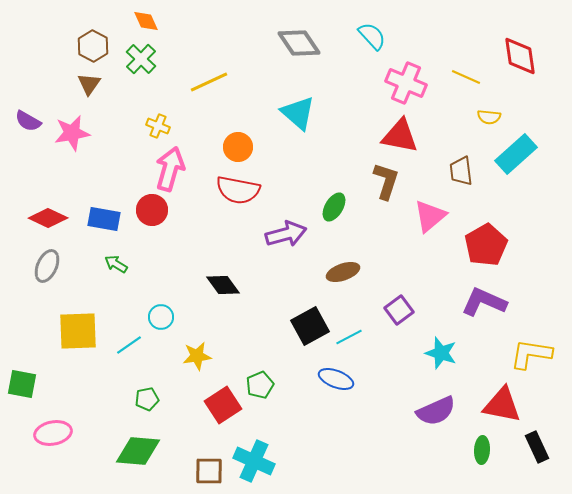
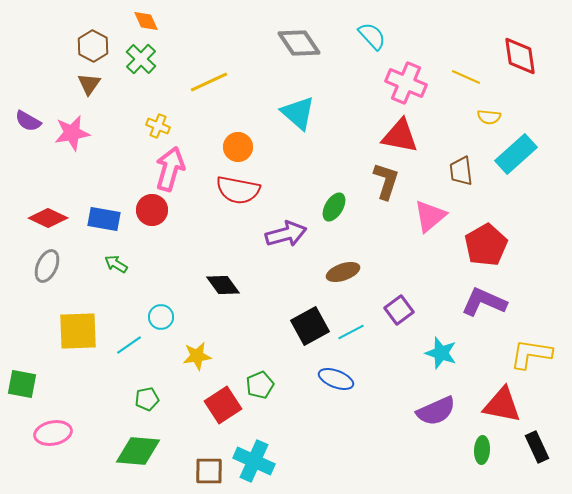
cyan line at (349, 337): moved 2 px right, 5 px up
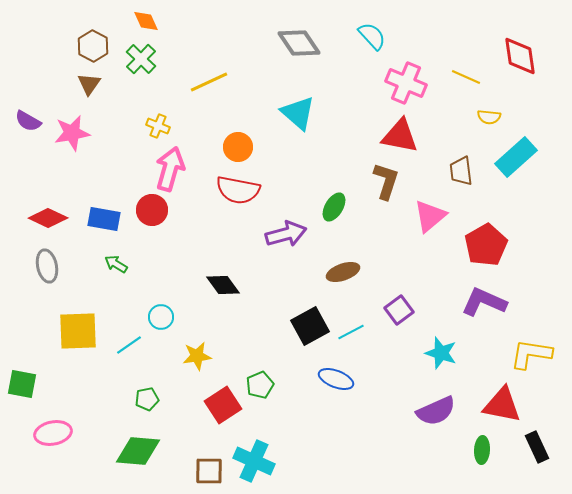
cyan rectangle at (516, 154): moved 3 px down
gray ellipse at (47, 266): rotated 36 degrees counterclockwise
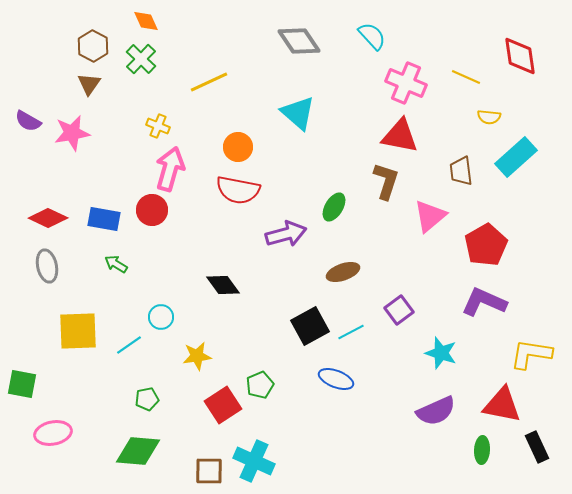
gray diamond at (299, 43): moved 2 px up
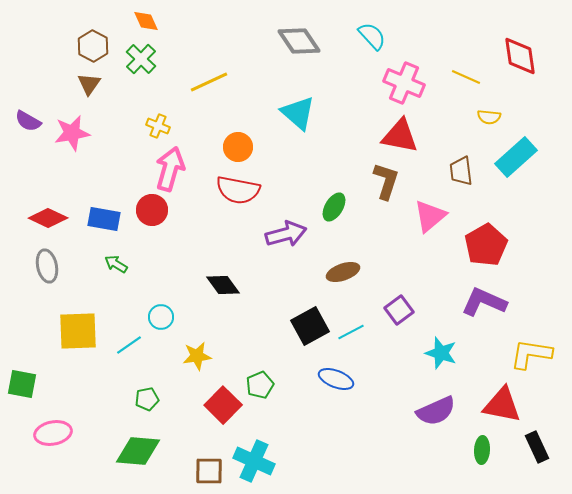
pink cross at (406, 83): moved 2 px left
red square at (223, 405): rotated 12 degrees counterclockwise
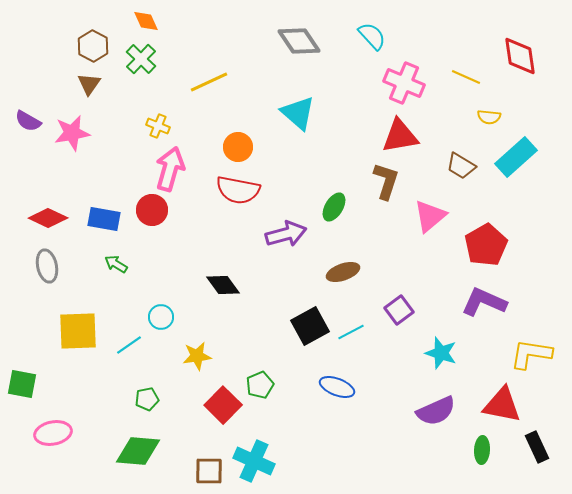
red triangle at (400, 136): rotated 21 degrees counterclockwise
brown trapezoid at (461, 171): moved 5 px up; rotated 52 degrees counterclockwise
blue ellipse at (336, 379): moved 1 px right, 8 px down
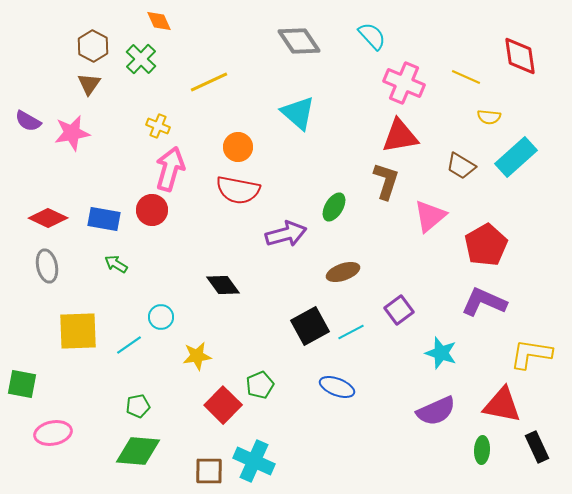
orange diamond at (146, 21): moved 13 px right
green pentagon at (147, 399): moved 9 px left, 7 px down
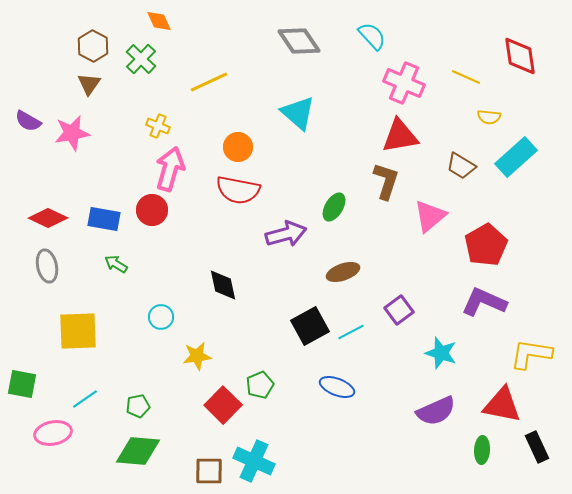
black diamond at (223, 285): rotated 24 degrees clockwise
cyan line at (129, 345): moved 44 px left, 54 px down
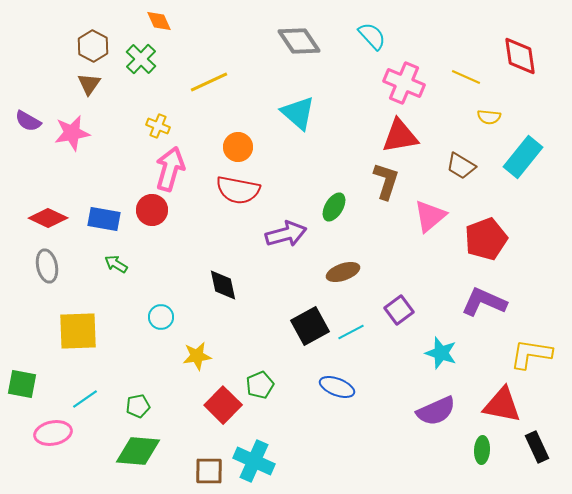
cyan rectangle at (516, 157): moved 7 px right; rotated 9 degrees counterclockwise
red pentagon at (486, 245): moved 6 px up; rotated 9 degrees clockwise
